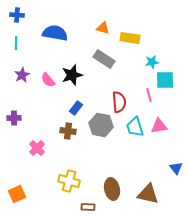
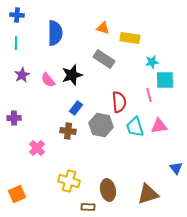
blue semicircle: rotated 80 degrees clockwise
brown ellipse: moved 4 px left, 1 px down
brown triangle: rotated 30 degrees counterclockwise
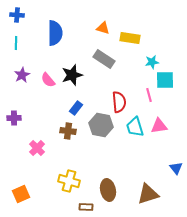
orange square: moved 4 px right
brown rectangle: moved 2 px left
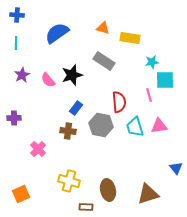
blue semicircle: moved 2 px right; rotated 125 degrees counterclockwise
gray rectangle: moved 2 px down
pink cross: moved 1 px right, 1 px down
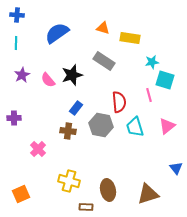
cyan square: rotated 18 degrees clockwise
pink triangle: moved 8 px right; rotated 30 degrees counterclockwise
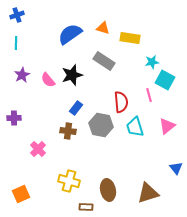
blue cross: rotated 24 degrees counterclockwise
blue semicircle: moved 13 px right, 1 px down
cyan square: rotated 12 degrees clockwise
red semicircle: moved 2 px right
brown triangle: moved 1 px up
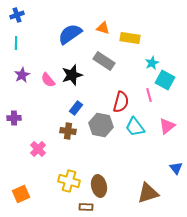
cyan star: moved 1 px down; rotated 16 degrees counterclockwise
red semicircle: rotated 20 degrees clockwise
cyan trapezoid: rotated 20 degrees counterclockwise
brown ellipse: moved 9 px left, 4 px up
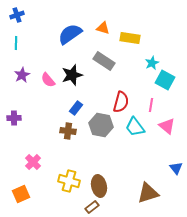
pink line: moved 2 px right, 10 px down; rotated 24 degrees clockwise
pink triangle: rotated 42 degrees counterclockwise
pink cross: moved 5 px left, 13 px down
brown rectangle: moved 6 px right; rotated 40 degrees counterclockwise
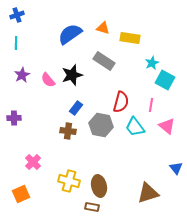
brown rectangle: rotated 48 degrees clockwise
